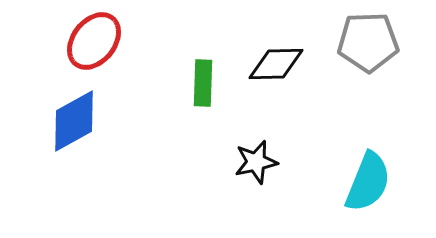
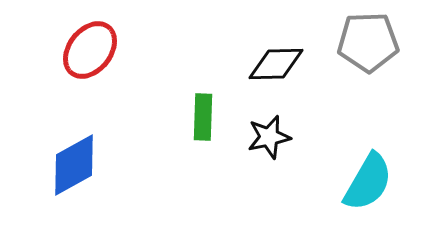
red ellipse: moved 4 px left, 9 px down
green rectangle: moved 34 px down
blue diamond: moved 44 px down
black star: moved 13 px right, 25 px up
cyan semicircle: rotated 8 degrees clockwise
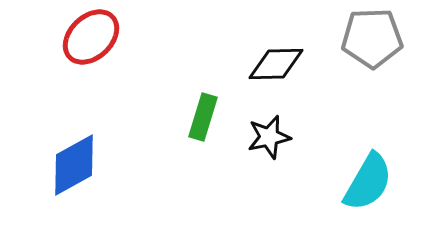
gray pentagon: moved 4 px right, 4 px up
red ellipse: moved 1 px right, 13 px up; rotated 8 degrees clockwise
green rectangle: rotated 15 degrees clockwise
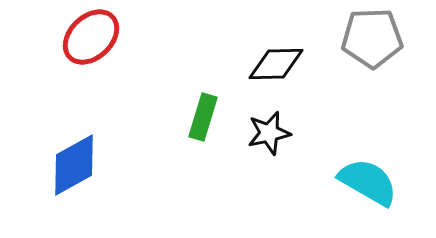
black star: moved 4 px up
cyan semicircle: rotated 90 degrees counterclockwise
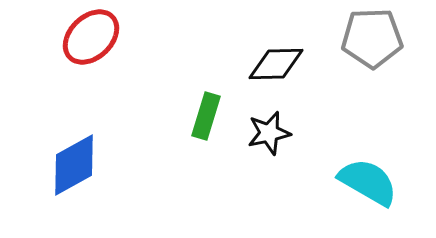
green rectangle: moved 3 px right, 1 px up
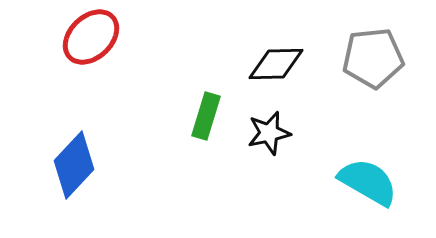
gray pentagon: moved 1 px right, 20 px down; rotated 4 degrees counterclockwise
blue diamond: rotated 18 degrees counterclockwise
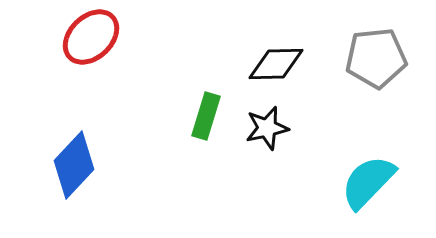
gray pentagon: moved 3 px right
black star: moved 2 px left, 5 px up
cyan semicircle: rotated 76 degrees counterclockwise
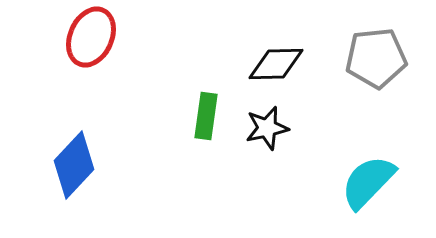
red ellipse: rotated 22 degrees counterclockwise
green rectangle: rotated 9 degrees counterclockwise
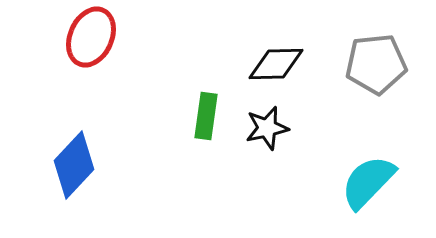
gray pentagon: moved 6 px down
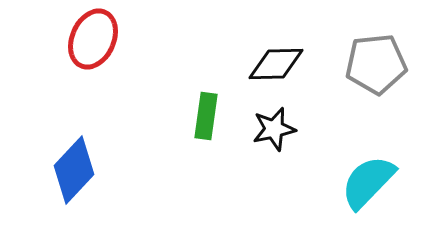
red ellipse: moved 2 px right, 2 px down
black star: moved 7 px right, 1 px down
blue diamond: moved 5 px down
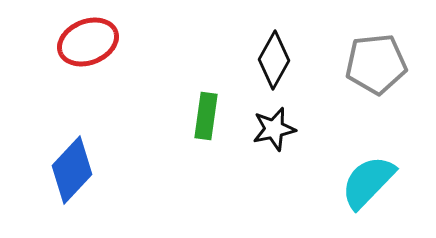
red ellipse: moved 5 px left, 3 px down; rotated 44 degrees clockwise
black diamond: moved 2 px left, 4 px up; rotated 60 degrees counterclockwise
blue diamond: moved 2 px left
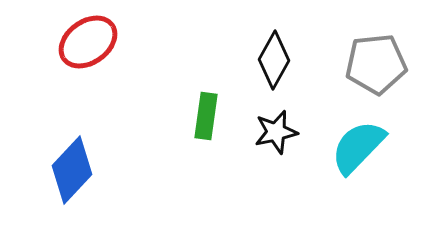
red ellipse: rotated 14 degrees counterclockwise
black star: moved 2 px right, 3 px down
cyan semicircle: moved 10 px left, 35 px up
